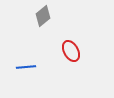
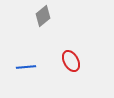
red ellipse: moved 10 px down
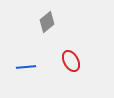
gray diamond: moved 4 px right, 6 px down
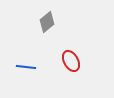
blue line: rotated 12 degrees clockwise
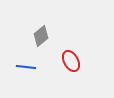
gray diamond: moved 6 px left, 14 px down
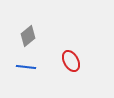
gray diamond: moved 13 px left
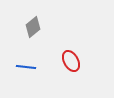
gray diamond: moved 5 px right, 9 px up
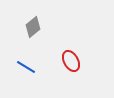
blue line: rotated 24 degrees clockwise
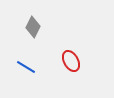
gray diamond: rotated 25 degrees counterclockwise
